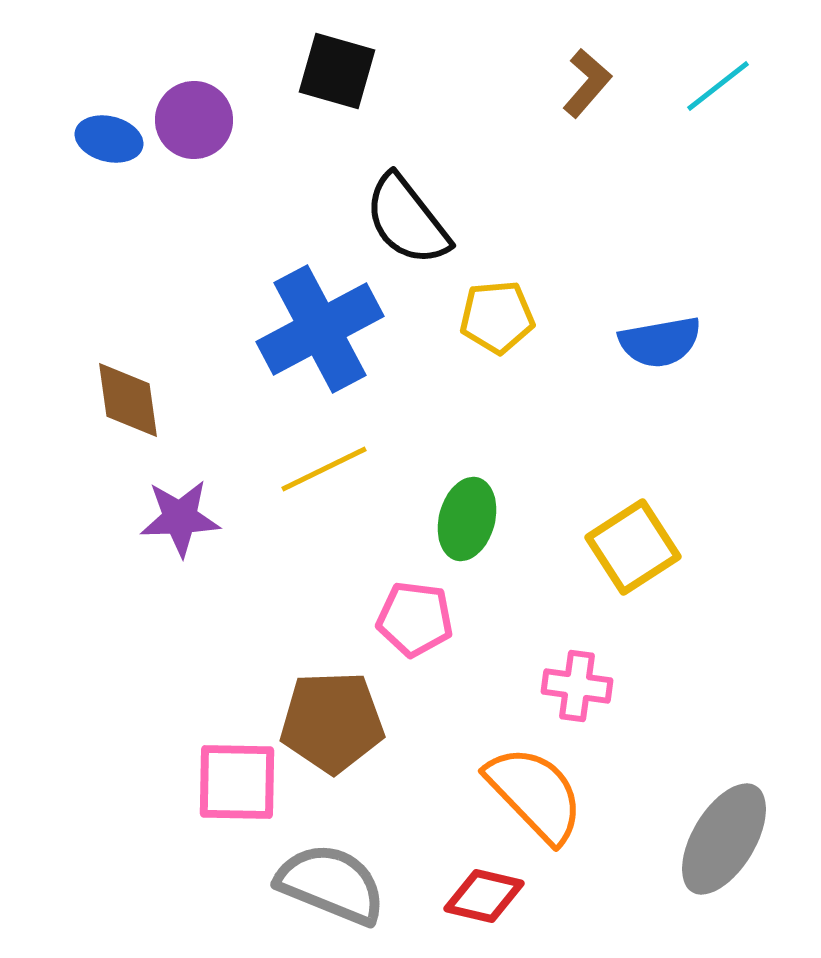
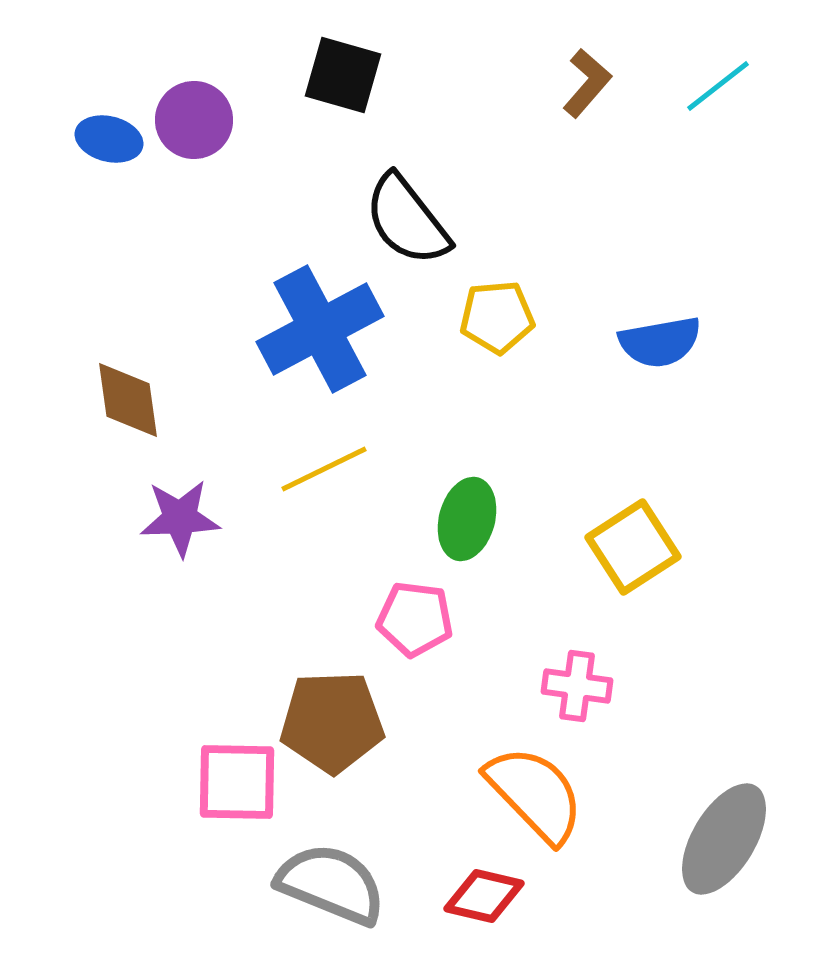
black square: moved 6 px right, 4 px down
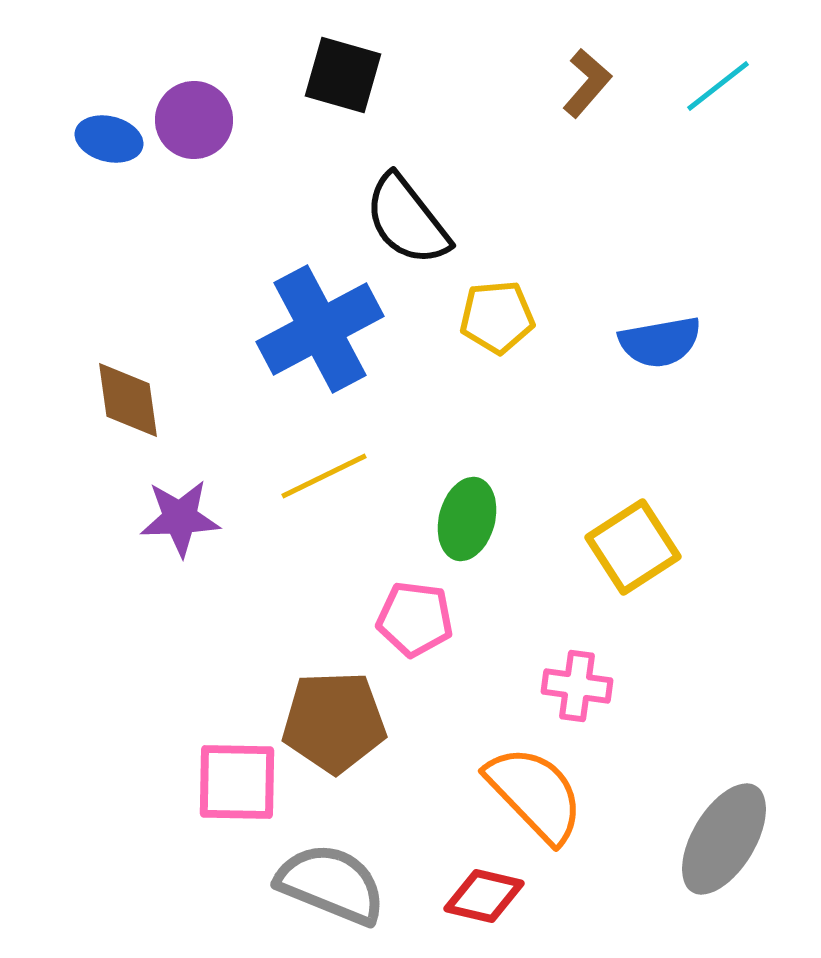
yellow line: moved 7 px down
brown pentagon: moved 2 px right
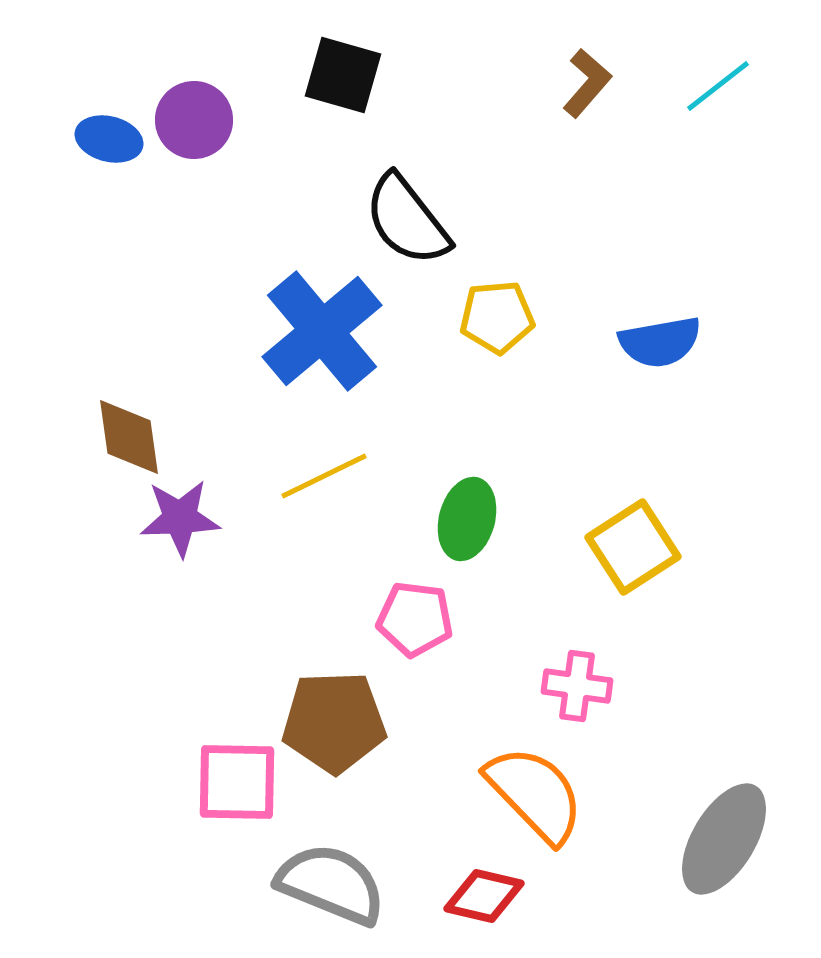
blue cross: moved 2 px right, 2 px down; rotated 12 degrees counterclockwise
brown diamond: moved 1 px right, 37 px down
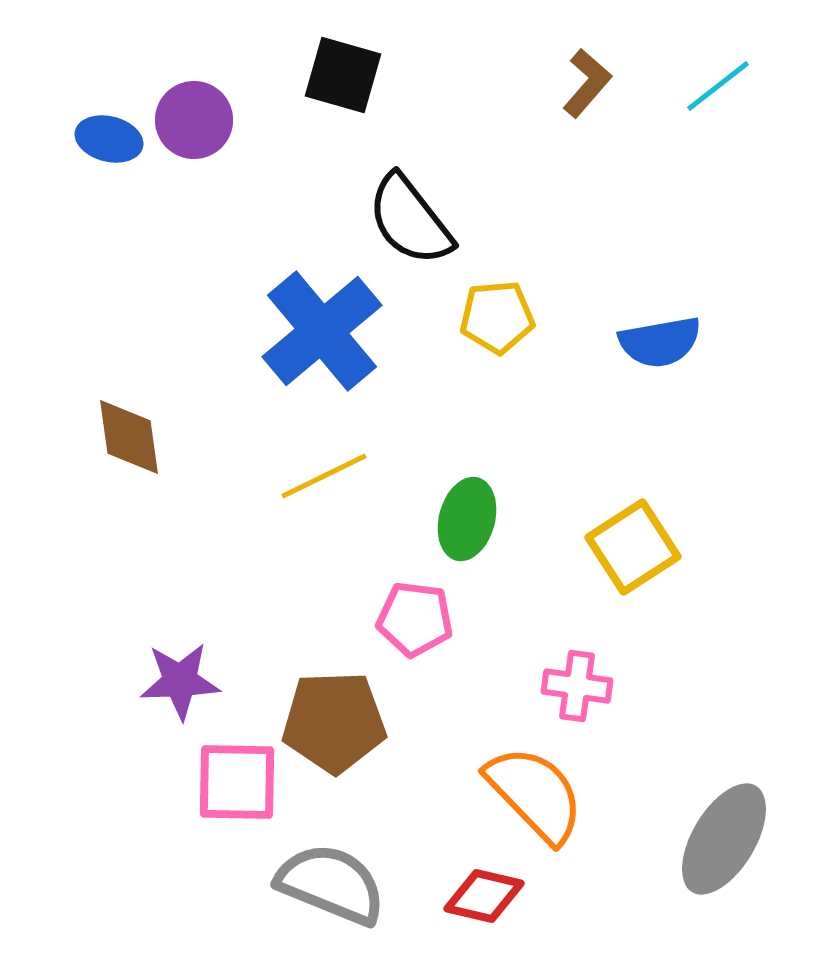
black semicircle: moved 3 px right
purple star: moved 163 px down
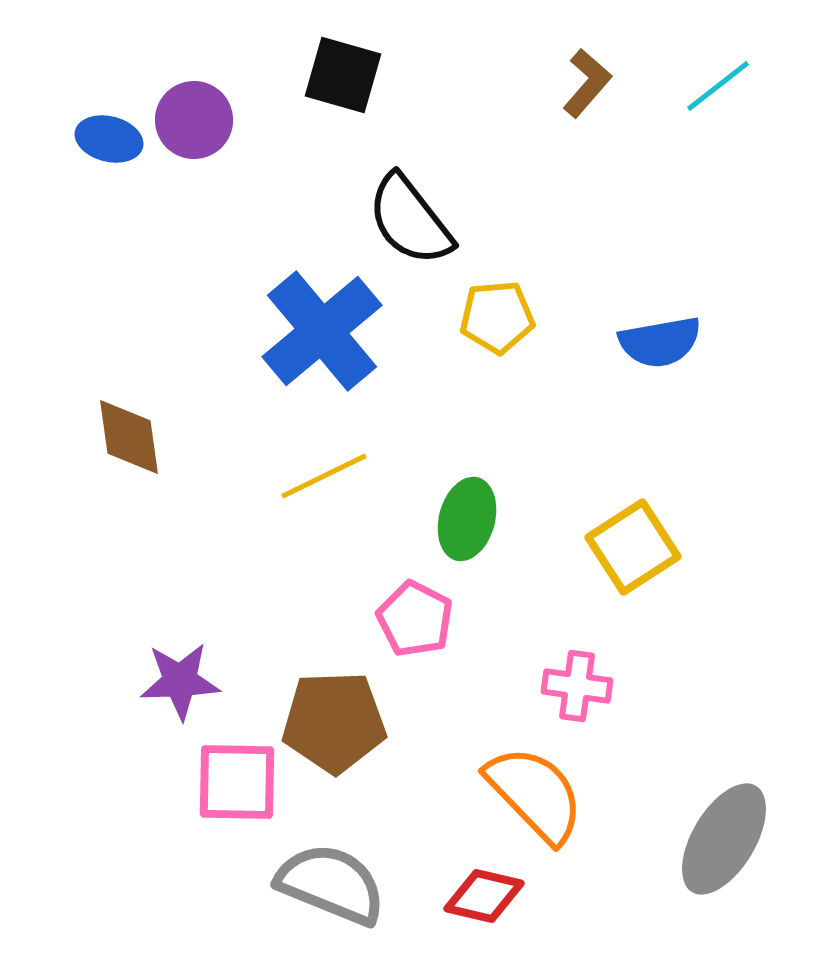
pink pentagon: rotated 20 degrees clockwise
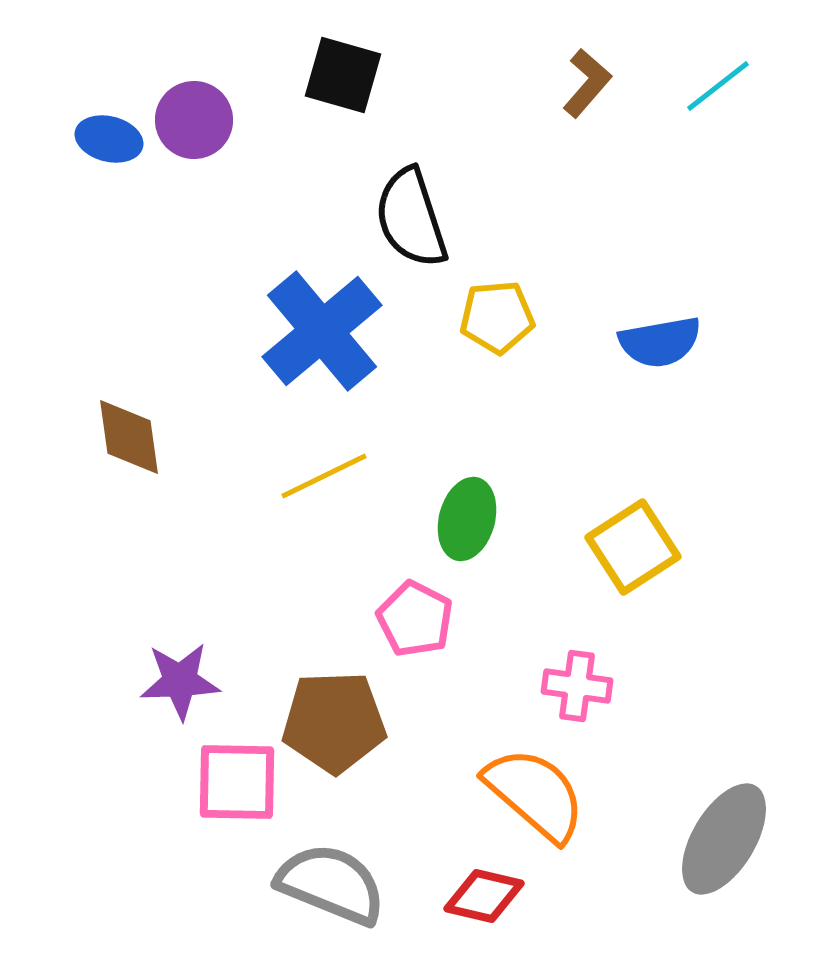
black semicircle: moved 1 px right, 2 px up; rotated 20 degrees clockwise
orange semicircle: rotated 5 degrees counterclockwise
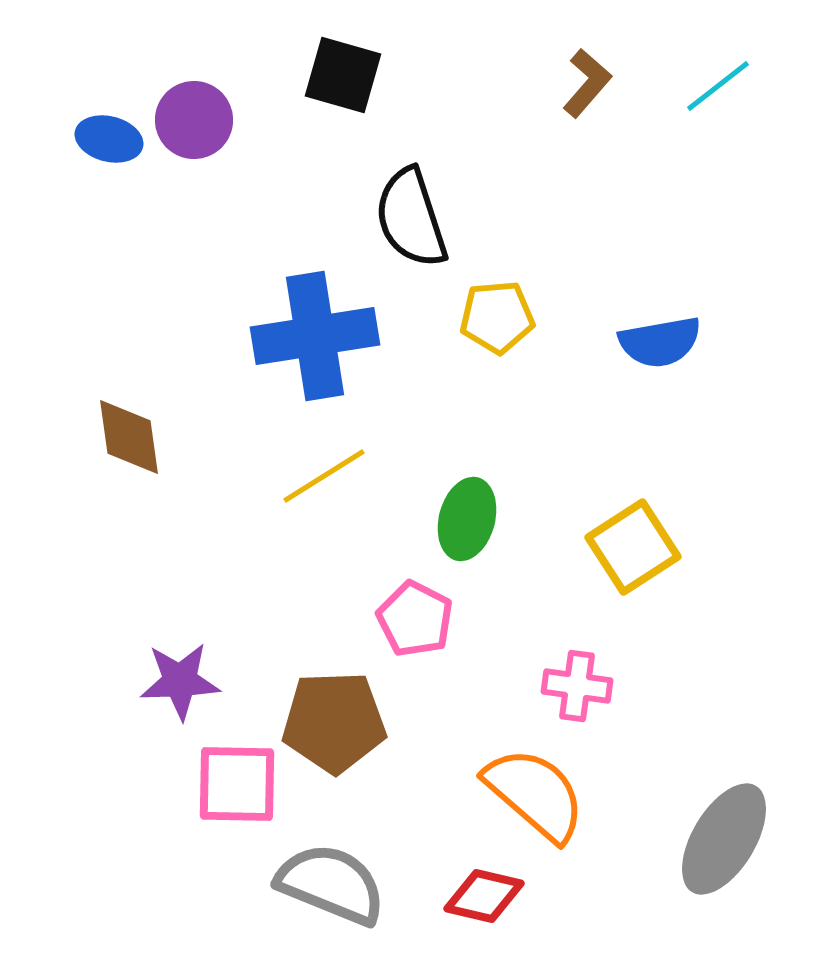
blue cross: moved 7 px left, 5 px down; rotated 31 degrees clockwise
yellow line: rotated 6 degrees counterclockwise
pink square: moved 2 px down
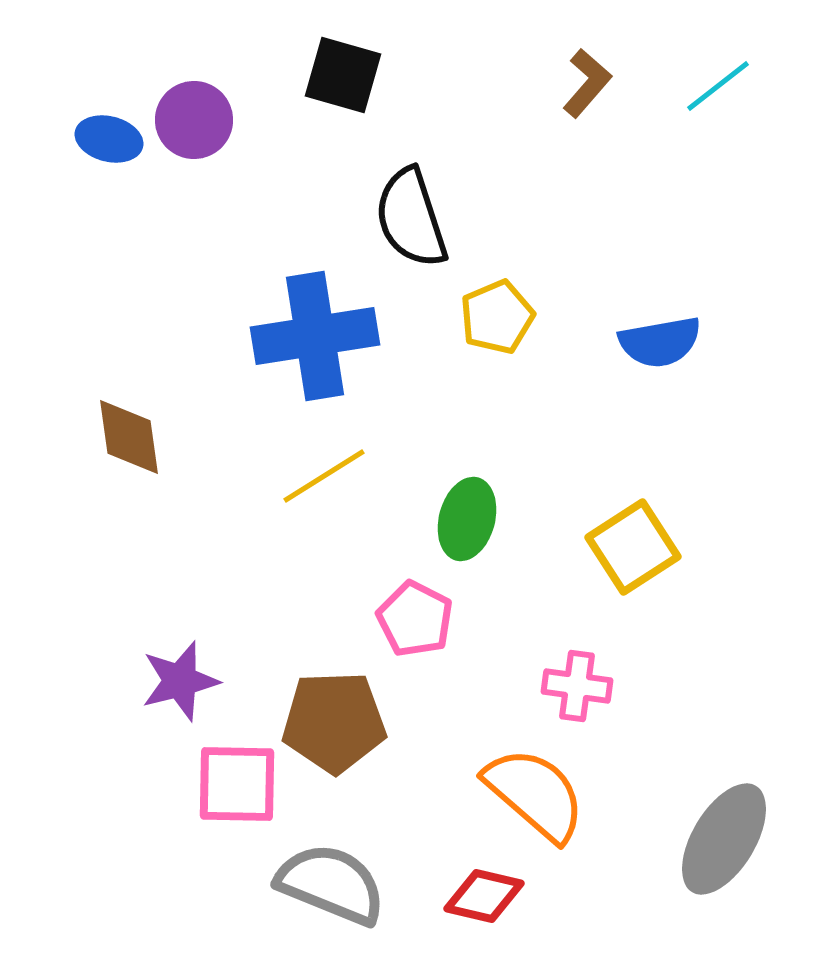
yellow pentagon: rotated 18 degrees counterclockwise
purple star: rotated 12 degrees counterclockwise
